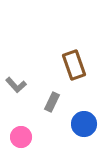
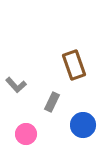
blue circle: moved 1 px left, 1 px down
pink circle: moved 5 px right, 3 px up
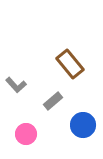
brown rectangle: moved 4 px left, 1 px up; rotated 20 degrees counterclockwise
gray rectangle: moved 1 px right, 1 px up; rotated 24 degrees clockwise
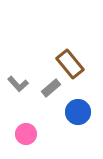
gray L-shape: moved 2 px right, 1 px up
gray rectangle: moved 2 px left, 13 px up
blue circle: moved 5 px left, 13 px up
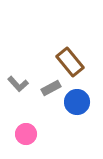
brown rectangle: moved 2 px up
gray rectangle: rotated 12 degrees clockwise
blue circle: moved 1 px left, 10 px up
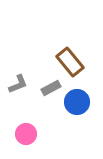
gray L-shape: rotated 70 degrees counterclockwise
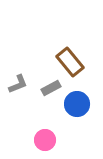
blue circle: moved 2 px down
pink circle: moved 19 px right, 6 px down
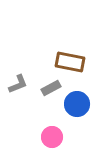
brown rectangle: rotated 40 degrees counterclockwise
pink circle: moved 7 px right, 3 px up
